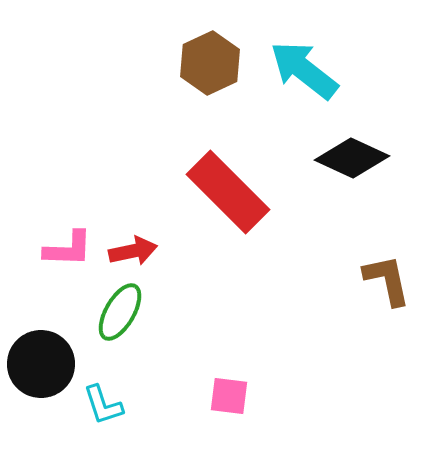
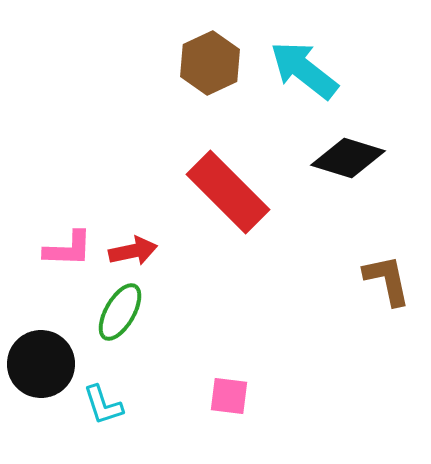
black diamond: moved 4 px left; rotated 8 degrees counterclockwise
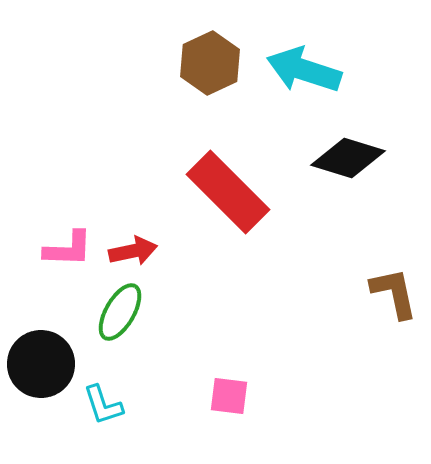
cyan arrow: rotated 20 degrees counterclockwise
brown L-shape: moved 7 px right, 13 px down
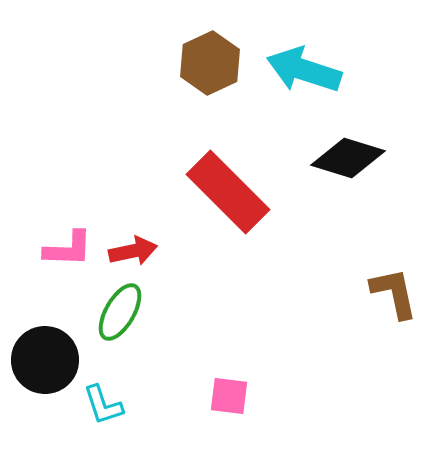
black circle: moved 4 px right, 4 px up
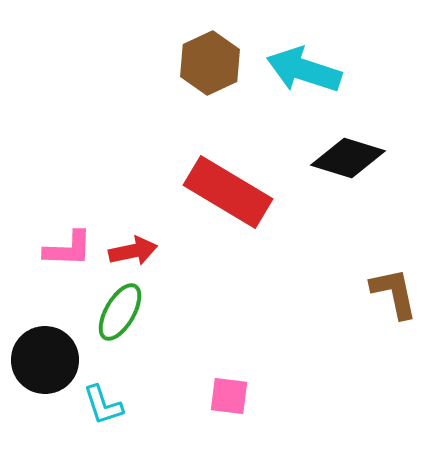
red rectangle: rotated 14 degrees counterclockwise
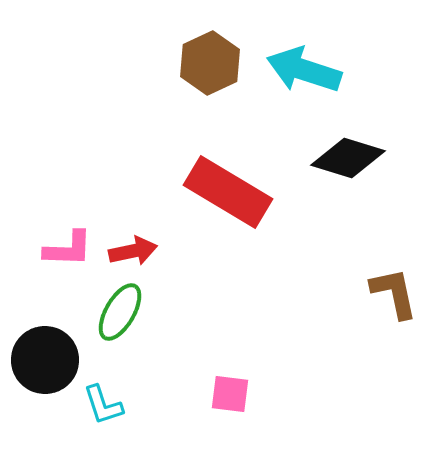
pink square: moved 1 px right, 2 px up
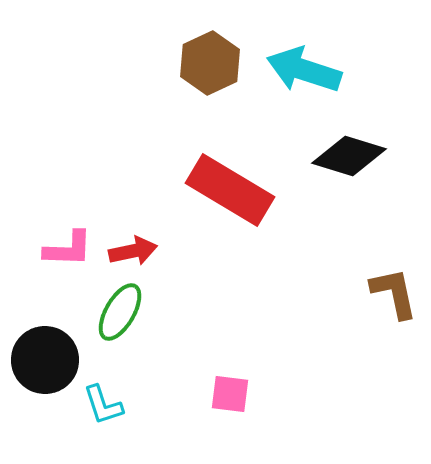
black diamond: moved 1 px right, 2 px up
red rectangle: moved 2 px right, 2 px up
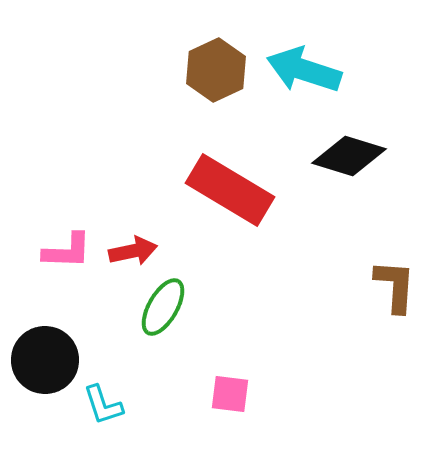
brown hexagon: moved 6 px right, 7 px down
pink L-shape: moved 1 px left, 2 px down
brown L-shape: moved 1 px right, 7 px up; rotated 16 degrees clockwise
green ellipse: moved 43 px right, 5 px up
